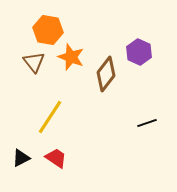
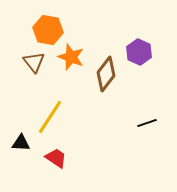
black triangle: moved 15 px up; rotated 30 degrees clockwise
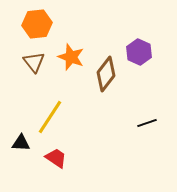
orange hexagon: moved 11 px left, 6 px up; rotated 16 degrees counterclockwise
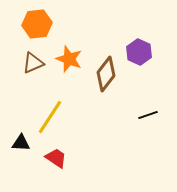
orange star: moved 2 px left, 2 px down
brown triangle: moved 1 px left, 1 px down; rotated 45 degrees clockwise
black line: moved 1 px right, 8 px up
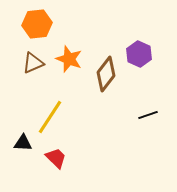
purple hexagon: moved 2 px down
black triangle: moved 2 px right
red trapezoid: rotated 10 degrees clockwise
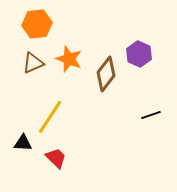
black line: moved 3 px right
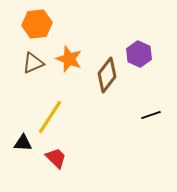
brown diamond: moved 1 px right, 1 px down
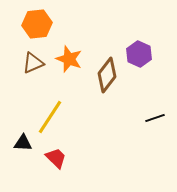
black line: moved 4 px right, 3 px down
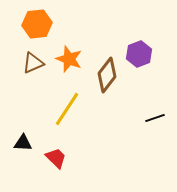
purple hexagon: rotated 15 degrees clockwise
yellow line: moved 17 px right, 8 px up
